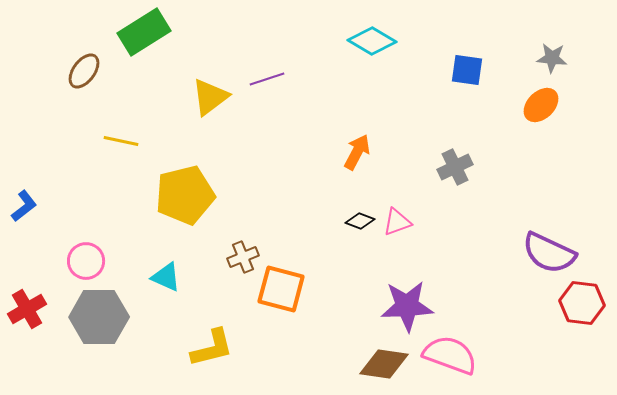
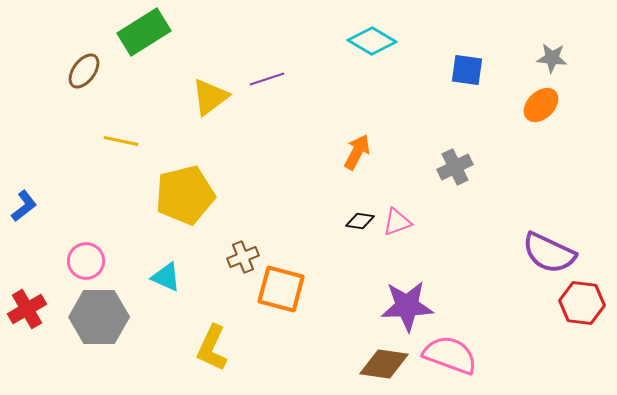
black diamond: rotated 12 degrees counterclockwise
yellow L-shape: rotated 129 degrees clockwise
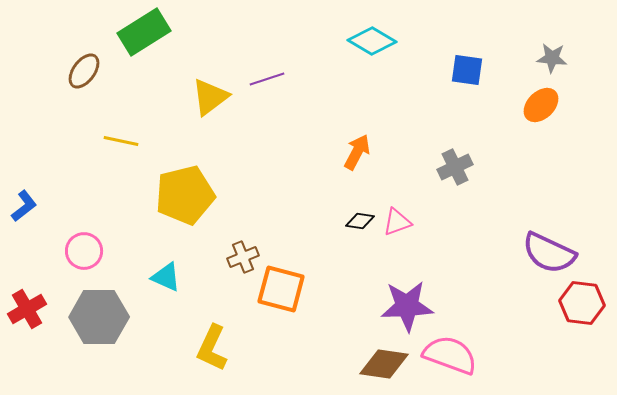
pink circle: moved 2 px left, 10 px up
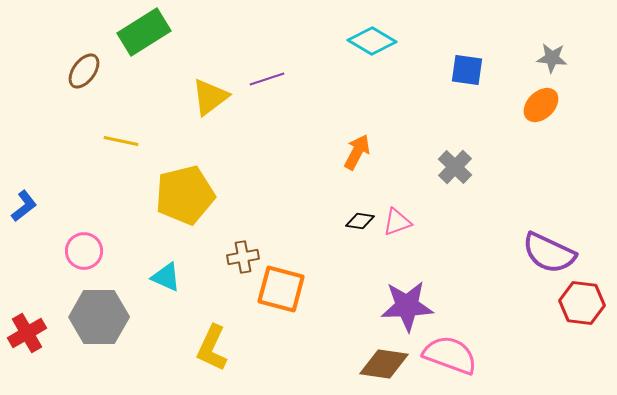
gray cross: rotated 20 degrees counterclockwise
brown cross: rotated 12 degrees clockwise
red cross: moved 24 px down
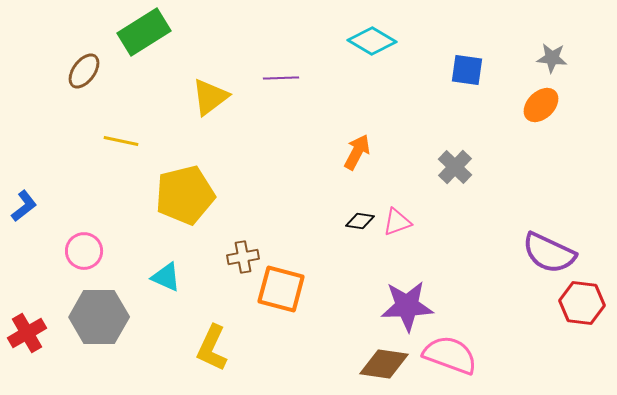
purple line: moved 14 px right, 1 px up; rotated 16 degrees clockwise
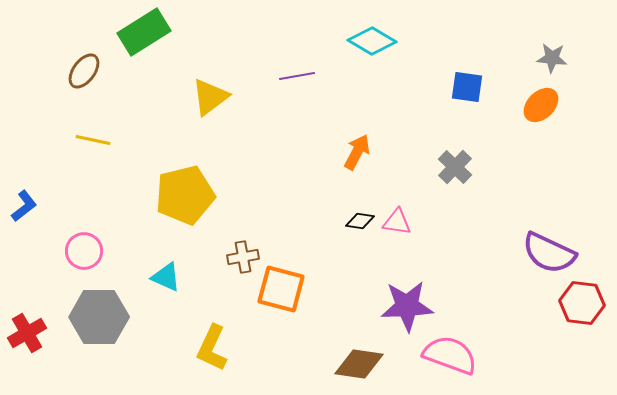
blue square: moved 17 px down
purple line: moved 16 px right, 2 px up; rotated 8 degrees counterclockwise
yellow line: moved 28 px left, 1 px up
pink triangle: rotated 28 degrees clockwise
brown diamond: moved 25 px left
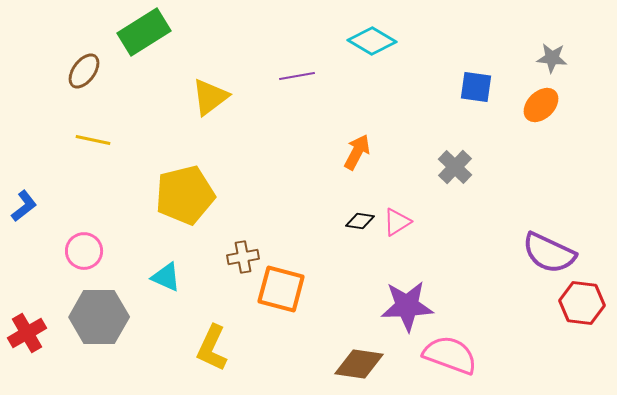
blue square: moved 9 px right
pink triangle: rotated 40 degrees counterclockwise
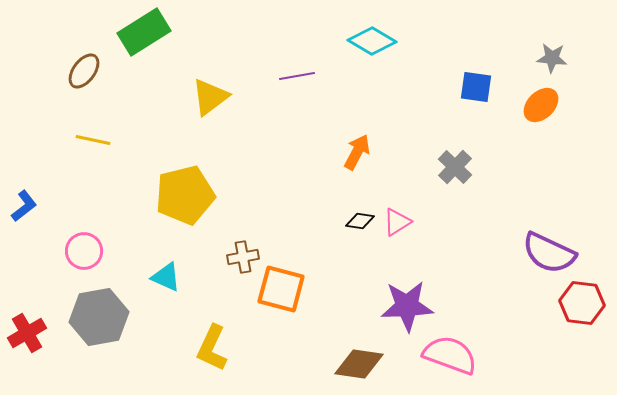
gray hexagon: rotated 10 degrees counterclockwise
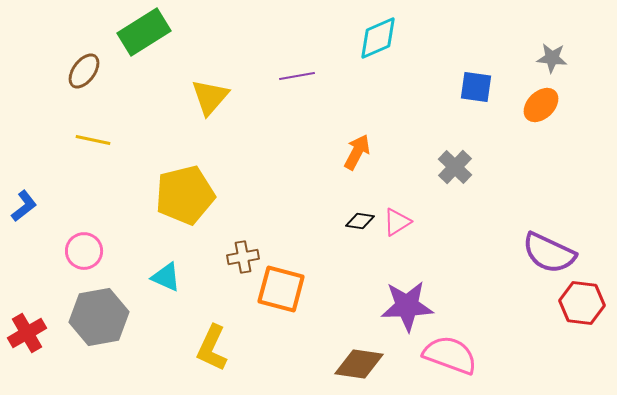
cyan diamond: moved 6 px right, 3 px up; rotated 54 degrees counterclockwise
yellow triangle: rotated 12 degrees counterclockwise
